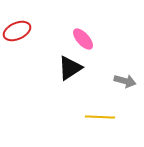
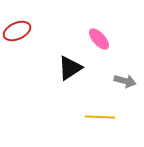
pink ellipse: moved 16 px right
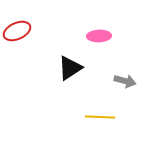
pink ellipse: moved 3 px up; rotated 50 degrees counterclockwise
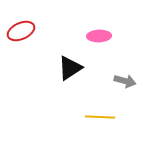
red ellipse: moved 4 px right
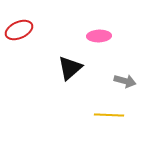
red ellipse: moved 2 px left, 1 px up
black triangle: rotated 8 degrees counterclockwise
yellow line: moved 9 px right, 2 px up
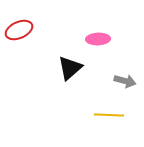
pink ellipse: moved 1 px left, 3 px down
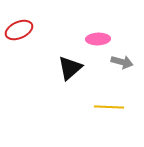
gray arrow: moved 3 px left, 19 px up
yellow line: moved 8 px up
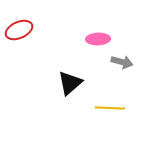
black triangle: moved 15 px down
yellow line: moved 1 px right, 1 px down
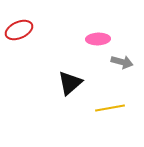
yellow line: rotated 12 degrees counterclockwise
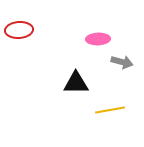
red ellipse: rotated 20 degrees clockwise
black triangle: moved 6 px right; rotated 40 degrees clockwise
yellow line: moved 2 px down
